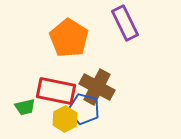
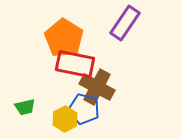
purple rectangle: rotated 60 degrees clockwise
orange pentagon: moved 5 px left
red rectangle: moved 19 px right, 27 px up
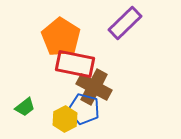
purple rectangle: rotated 12 degrees clockwise
orange pentagon: moved 3 px left, 1 px up
brown cross: moved 3 px left
green trapezoid: rotated 25 degrees counterclockwise
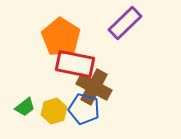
yellow hexagon: moved 11 px left, 8 px up; rotated 10 degrees clockwise
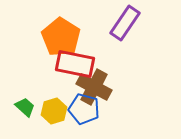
purple rectangle: rotated 12 degrees counterclockwise
green trapezoid: rotated 100 degrees counterclockwise
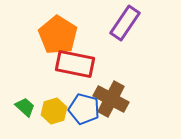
orange pentagon: moved 3 px left, 2 px up
brown cross: moved 17 px right, 12 px down
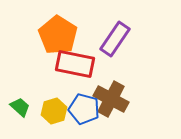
purple rectangle: moved 10 px left, 16 px down
green trapezoid: moved 5 px left
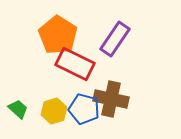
red rectangle: rotated 15 degrees clockwise
brown cross: rotated 16 degrees counterclockwise
green trapezoid: moved 2 px left, 2 px down
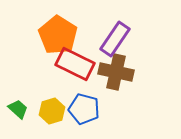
brown cross: moved 5 px right, 27 px up
yellow hexagon: moved 2 px left
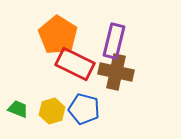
purple rectangle: moved 1 px left, 2 px down; rotated 20 degrees counterclockwise
green trapezoid: rotated 20 degrees counterclockwise
